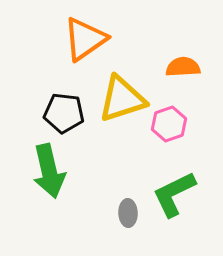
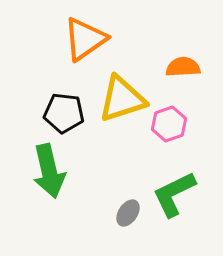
gray ellipse: rotated 36 degrees clockwise
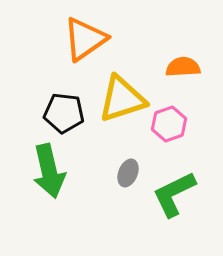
gray ellipse: moved 40 px up; rotated 12 degrees counterclockwise
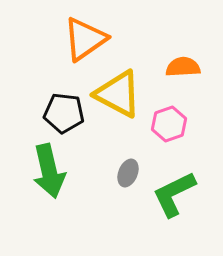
yellow triangle: moved 4 px left, 5 px up; rotated 46 degrees clockwise
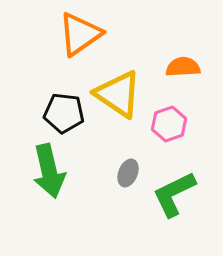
orange triangle: moved 5 px left, 5 px up
yellow triangle: rotated 6 degrees clockwise
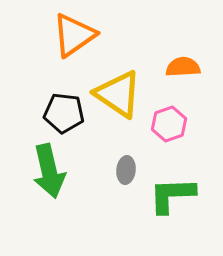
orange triangle: moved 6 px left, 1 px down
gray ellipse: moved 2 px left, 3 px up; rotated 16 degrees counterclockwise
green L-shape: moved 2 px left, 1 px down; rotated 24 degrees clockwise
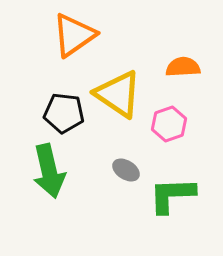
gray ellipse: rotated 64 degrees counterclockwise
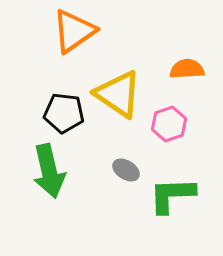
orange triangle: moved 4 px up
orange semicircle: moved 4 px right, 2 px down
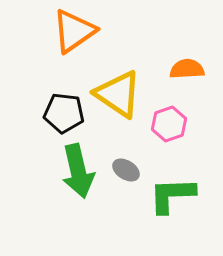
green arrow: moved 29 px right
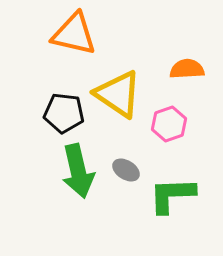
orange triangle: moved 3 px down; rotated 48 degrees clockwise
